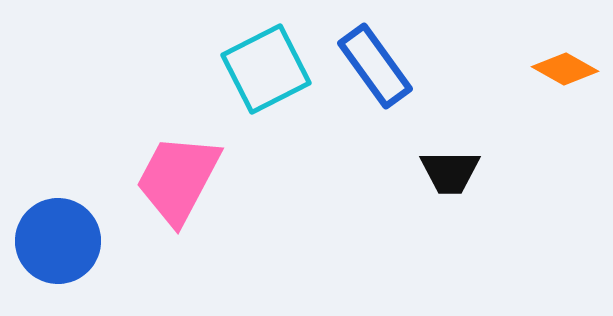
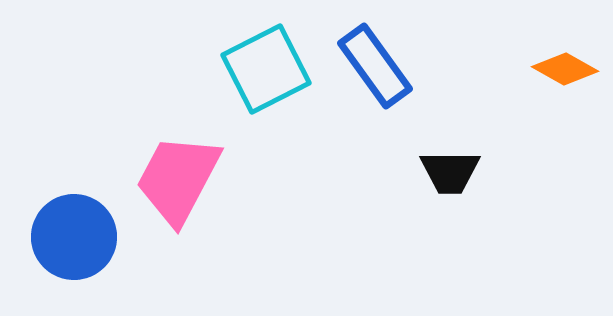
blue circle: moved 16 px right, 4 px up
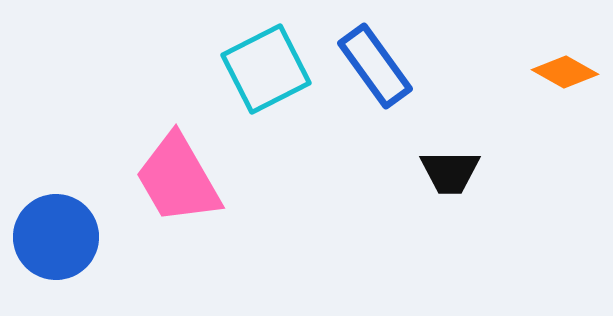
orange diamond: moved 3 px down
pink trapezoid: rotated 58 degrees counterclockwise
blue circle: moved 18 px left
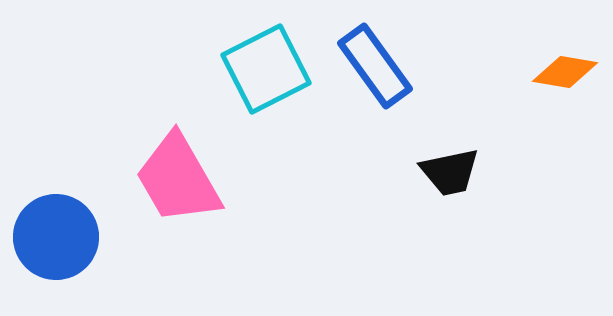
orange diamond: rotated 20 degrees counterclockwise
black trapezoid: rotated 12 degrees counterclockwise
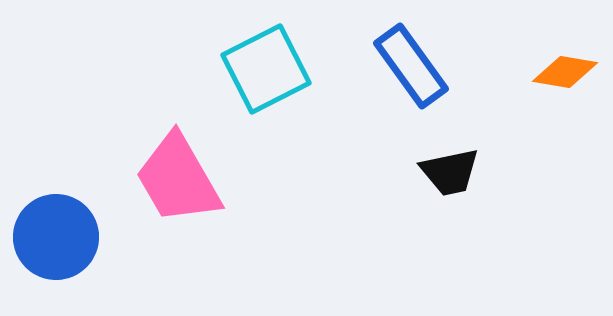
blue rectangle: moved 36 px right
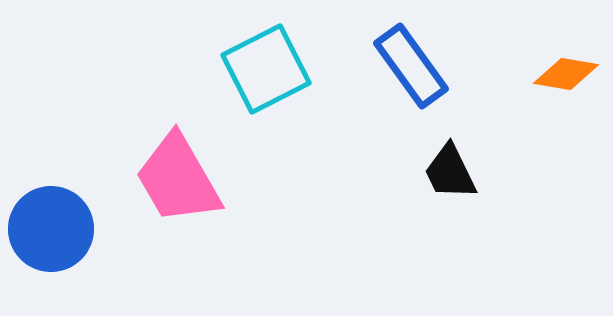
orange diamond: moved 1 px right, 2 px down
black trapezoid: rotated 76 degrees clockwise
blue circle: moved 5 px left, 8 px up
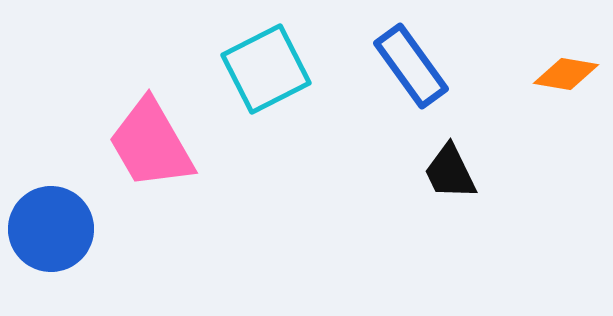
pink trapezoid: moved 27 px left, 35 px up
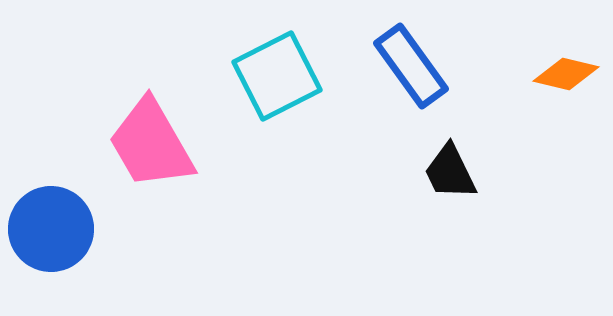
cyan square: moved 11 px right, 7 px down
orange diamond: rotated 4 degrees clockwise
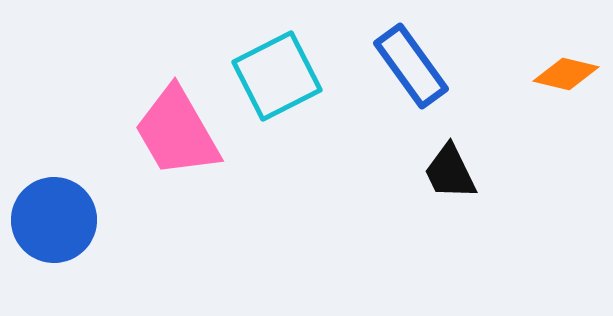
pink trapezoid: moved 26 px right, 12 px up
blue circle: moved 3 px right, 9 px up
